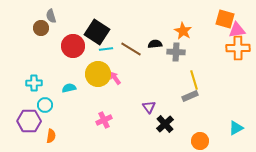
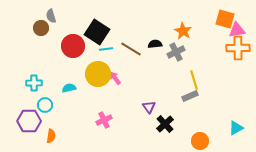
gray cross: rotated 30 degrees counterclockwise
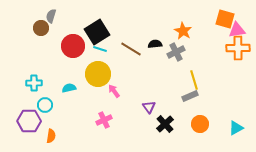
gray semicircle: rotated 32 degrees clockwise
black square: rotated 25 degrees clockwise
cyan line: moved 6 px left; rotated 24 degrees clockwise
pink arrow: moved 1 px left, 13 px down
orange circle: moved 17 px up
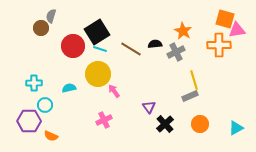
orange cross: moved 19 px left, 3 px up
orange semicircle: rotated 104 degrees clockwise
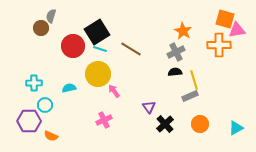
black semicircle: moved 20 px right, 28 px down
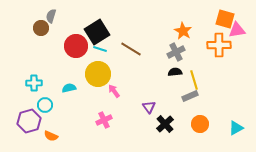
red circle: moved 3 px right
purple hexagon: rotated 15 degrees counterclockwise
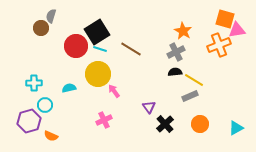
orange cross: rotated 20 degrees counterclockwise
yellow line: rotated 42 degrees counterclockwise
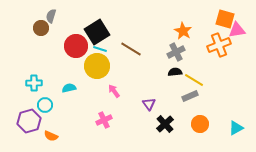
yellow circle: moved 1 px left, 8 px up
purple triangle: moved 3 px up
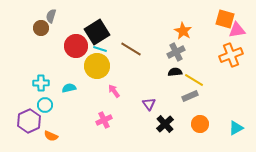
orange cross: moved 12 px right, 10 px down
cyan cross: moved 7 px right
purple hexagon: rotated 10 degrees counterclockwise
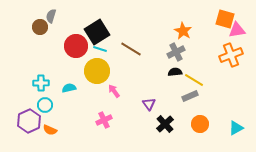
brown circle: moved 1 px left, 1 px up
yellow circle: moved 5 px down
orange semicircle: moved 1 px left, 6 px up
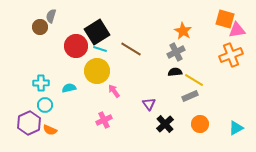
purple hexagon: moved 2 px down
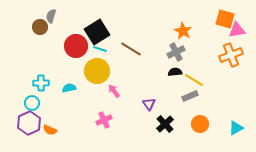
cyan circle: moved 13 px left, 2 px up
